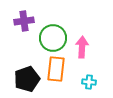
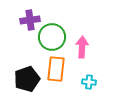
purple cross: moved 6 px right, 1 px up
green circle: moved 1 px left, 1 px up
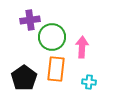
black pentagon: moved 3 px left, 1 px up; rotated 15 degrees counterclockwise
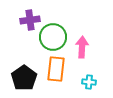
green circle: moved 1 px right
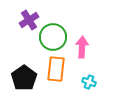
purple cross: moved 1 px left; rotated 24 degrees counterclockwise
cyan cross: rotated 16 degrees clockwise
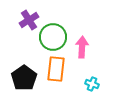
cyan cross: moved 3 px right, 2 px down
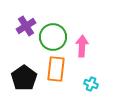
purple cross: moved 3 px left, 6 px down
pink arrow: moved 1 px up
cyan cross: moved 1 px left
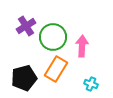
orange rectangle: rotated 25 degrees clockwise
black pentagon: rotated 20 degrees clockwise
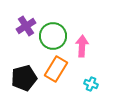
green circle: moved 1 px up
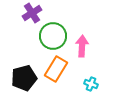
purple cross: moved 6 px right, 13 px up
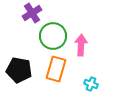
pink arrow: moved 1 px left, 1 px up
orange rectangle: rotated 15 degrees counterclockwise
black pentagon: moved 5 px left, 8 px up; rotated 25 degrees clockwise
